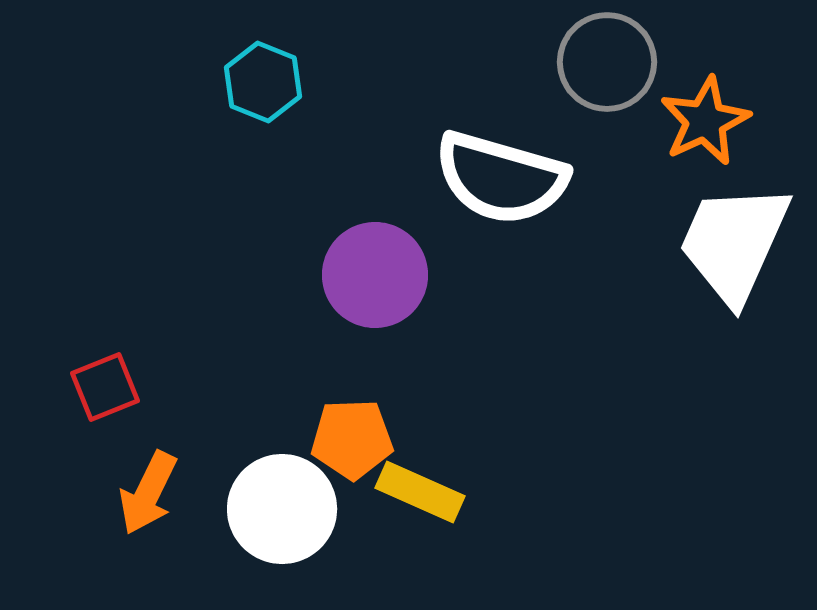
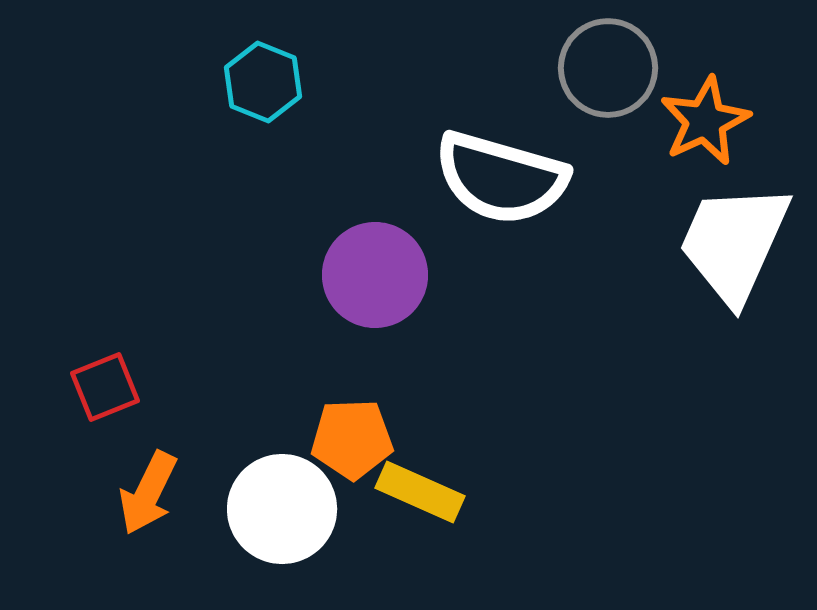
gray circle: moved 1 px right, 6 px down
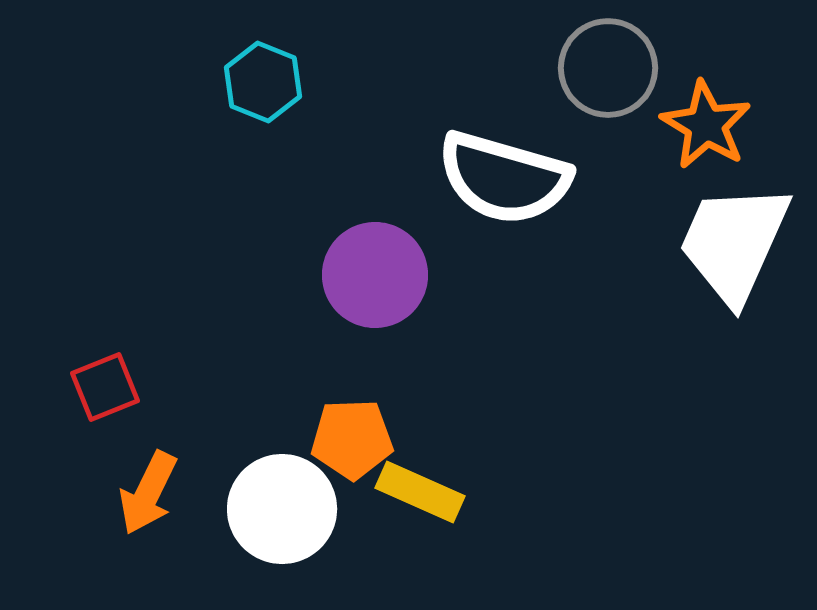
orange star: moved 1 px right, 4 px down; rotated 16 degrees counterclockwise
white semicircle: moved 3 px right
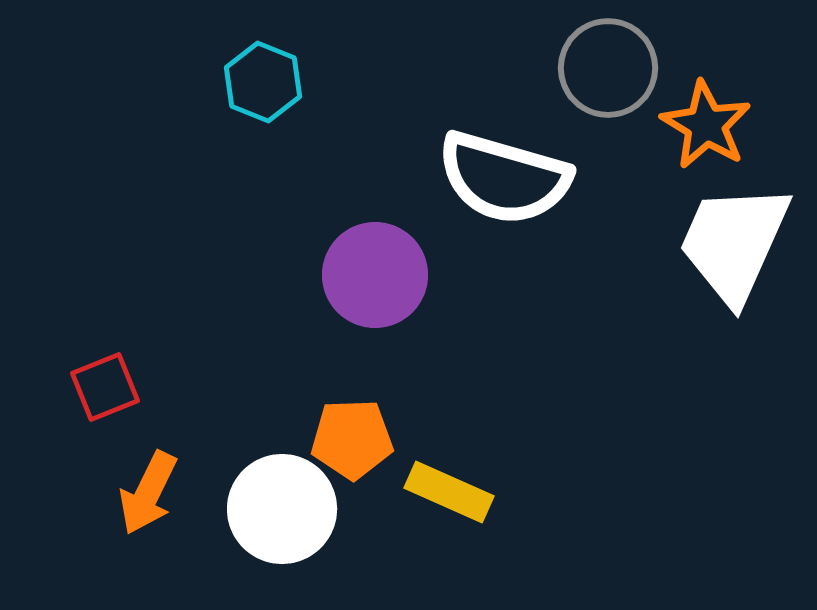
yellow rectangle: moved 29 px right
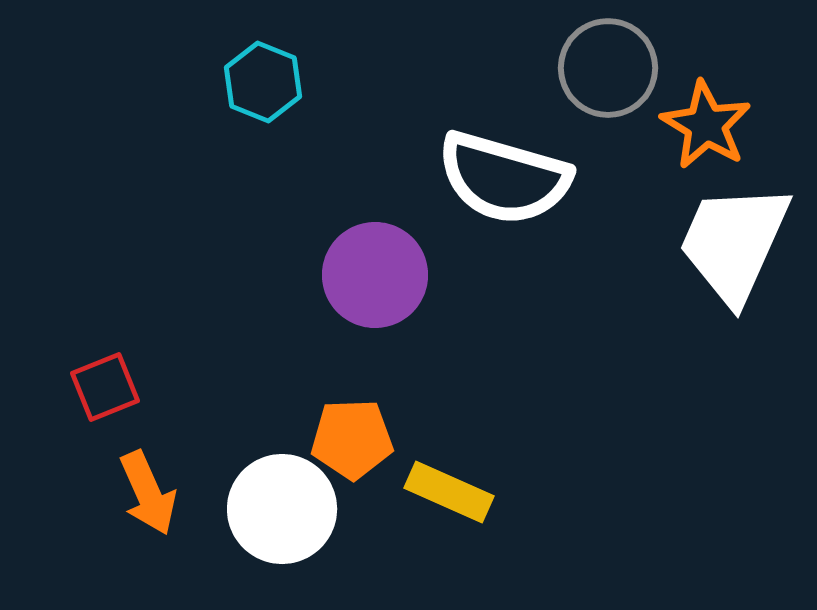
orange arrow: rotated 50 degrees counterclockwise
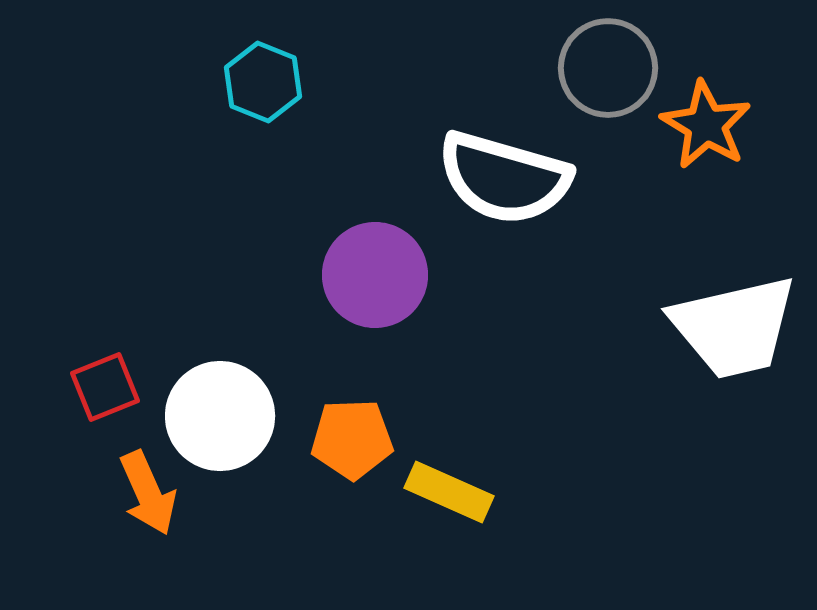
white trapezoid: moved 84 px down; rotated 127 degrees counterclockwise
white circle: moved 62 px left, 93 px up
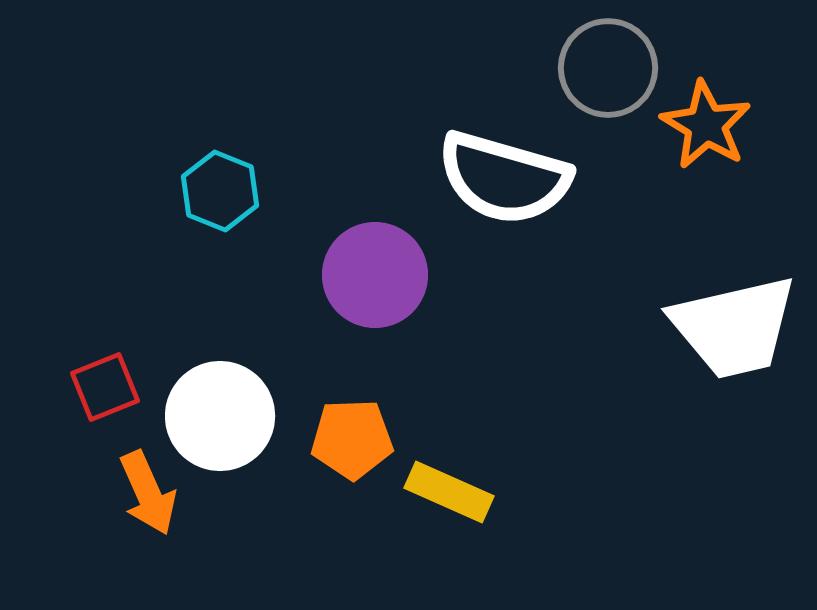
cyan hexagon: moved 43 px left, 109 px down
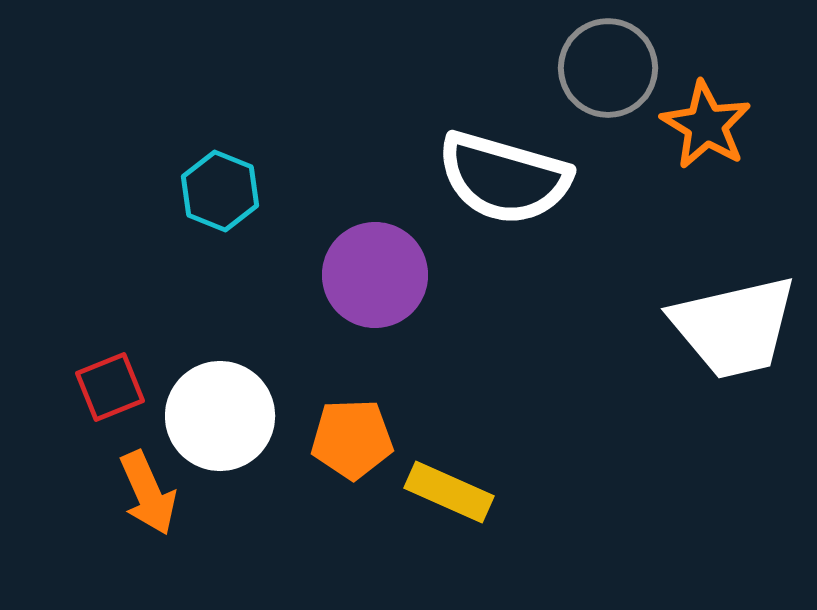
red square: moved 5 px right
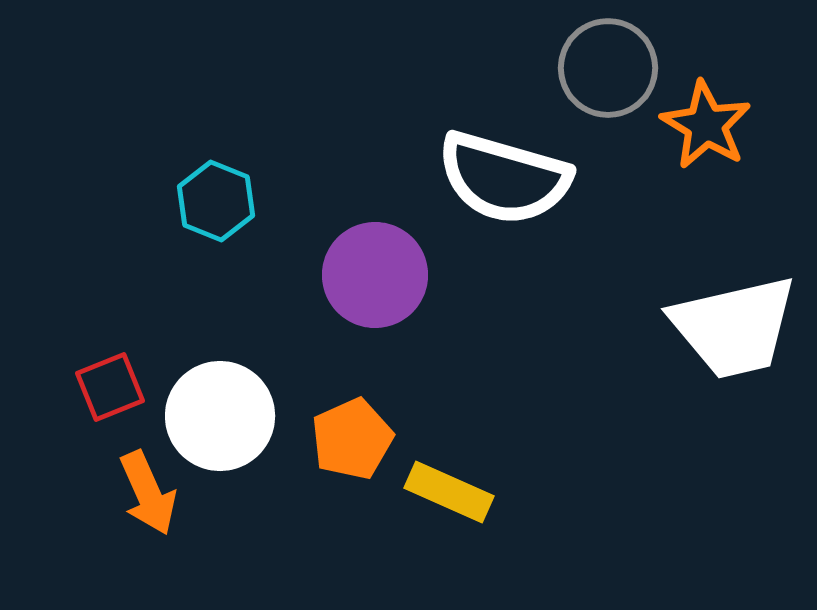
cyan hexagon: moved 4 px left, 10 px down
orange pentagon: rotated 22 degrees counterclockwise
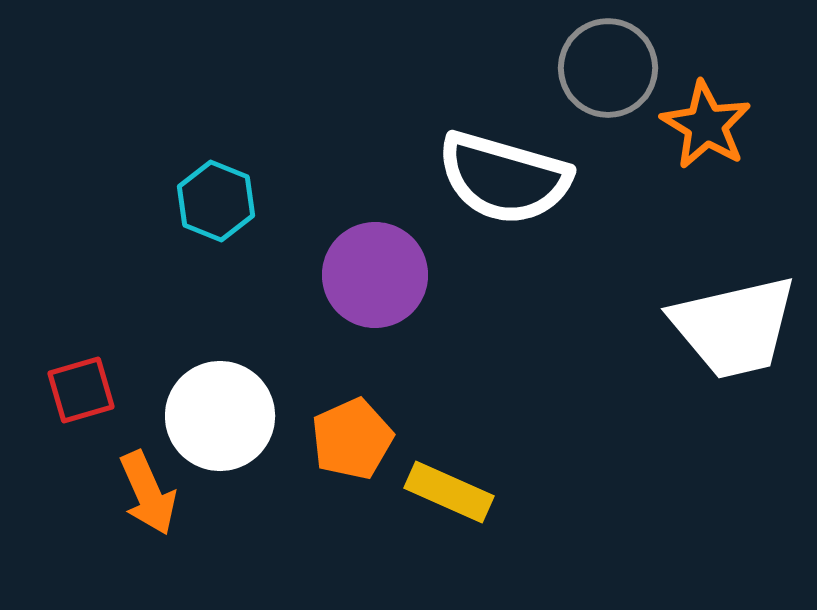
red square: moved 29 px left, 3 px down; rotated 6 degrees clockwise
